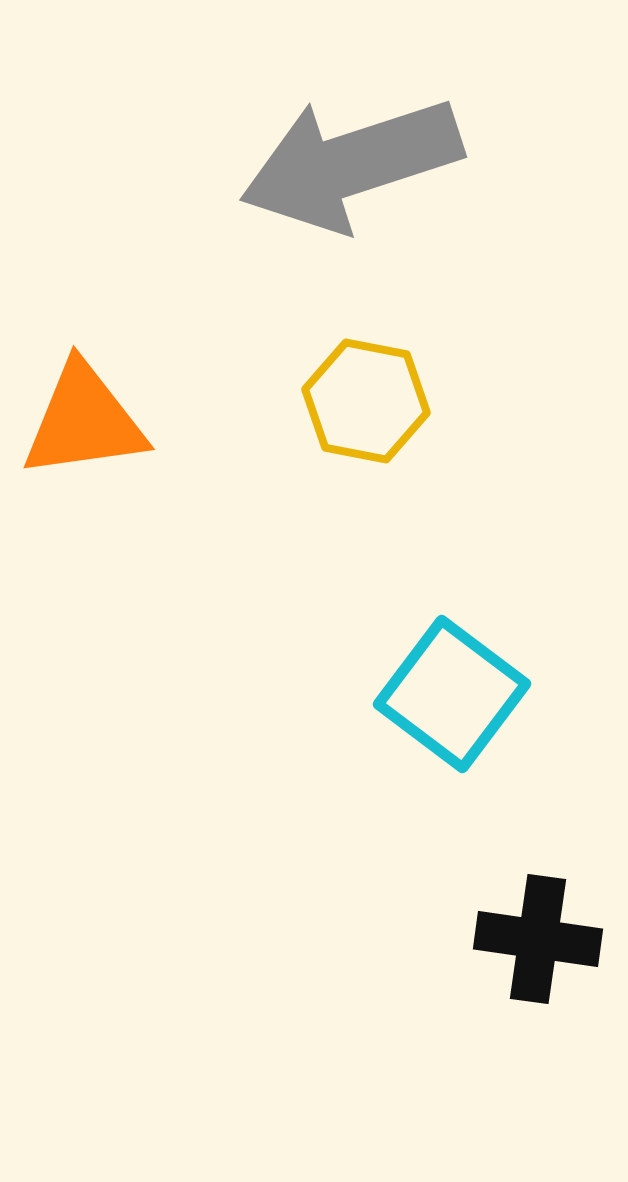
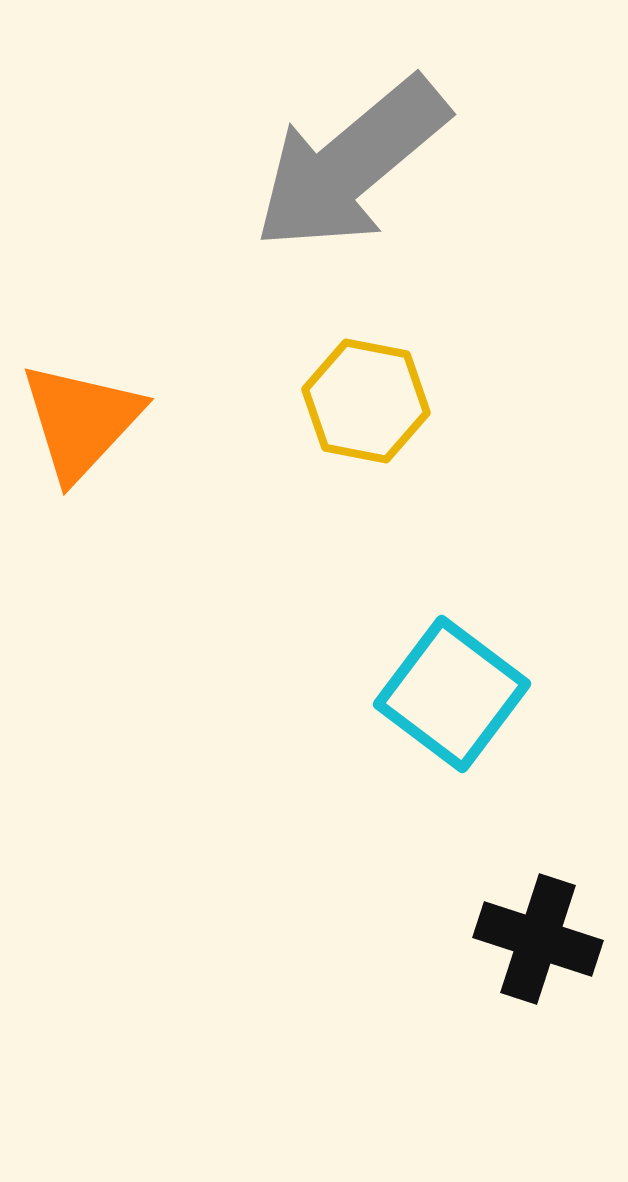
gray arrow: rotated 22 degrees counterclockwise
orange triangle: moved 3 px left; rotated 39 degrees counterclockwise
black cross: rotated 10 degrees clockwise
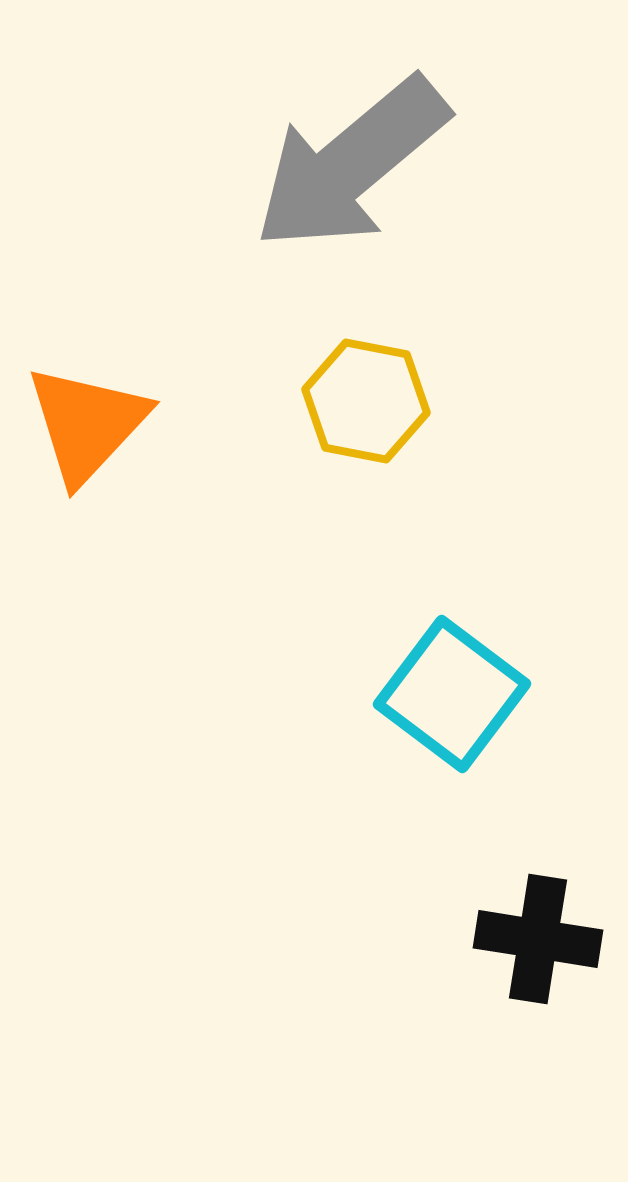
orange triangle: moved 6 px right, 3 px down
black cross: rotated 9 degrees counterclockwise
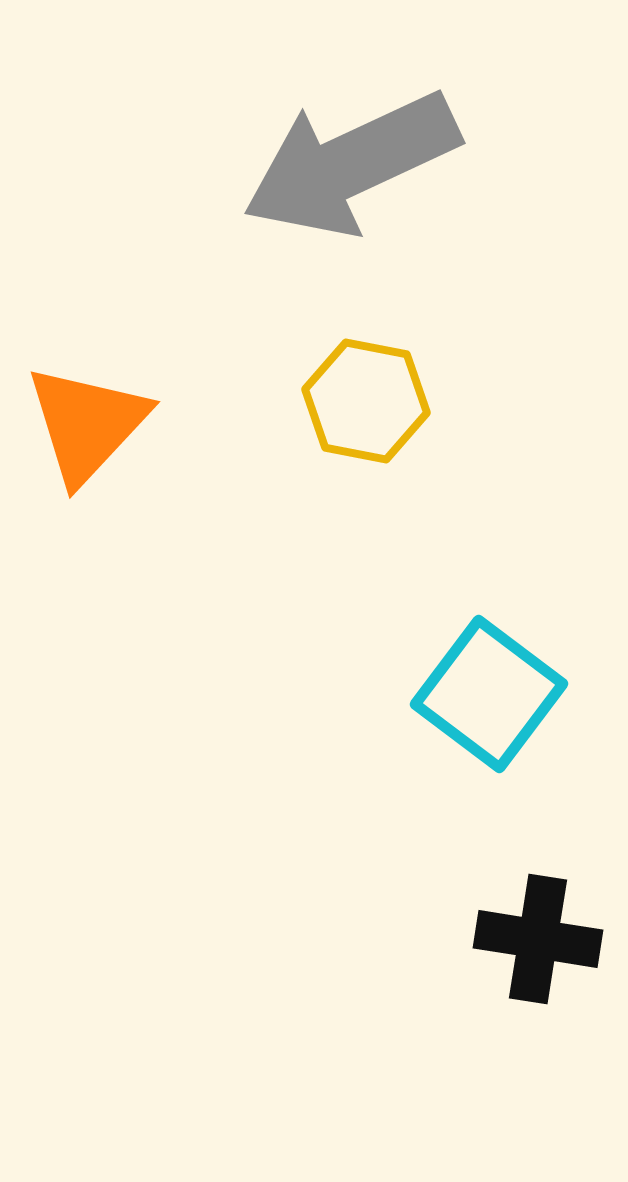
gray arrow: rotated 15 degrees clockwise
cyan square: moved 37 px right
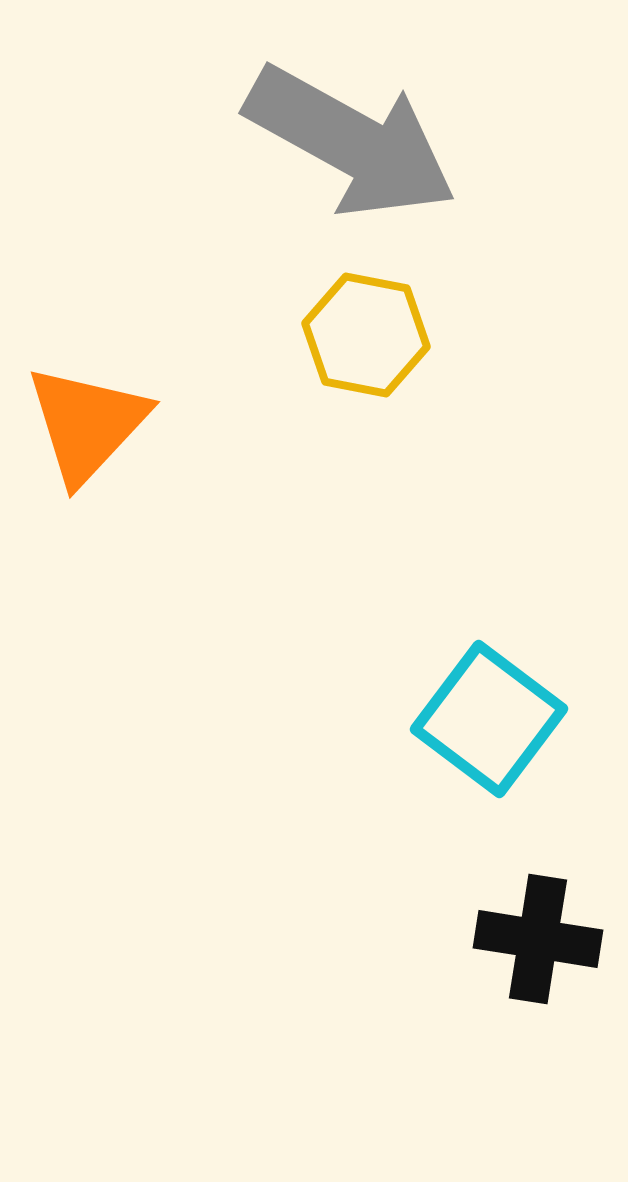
gray arrow: moved 22 px up; rotated 126 degrees counterclockwise
yellow hexagon: moved 66 px up
cyan square: moved 25 px down
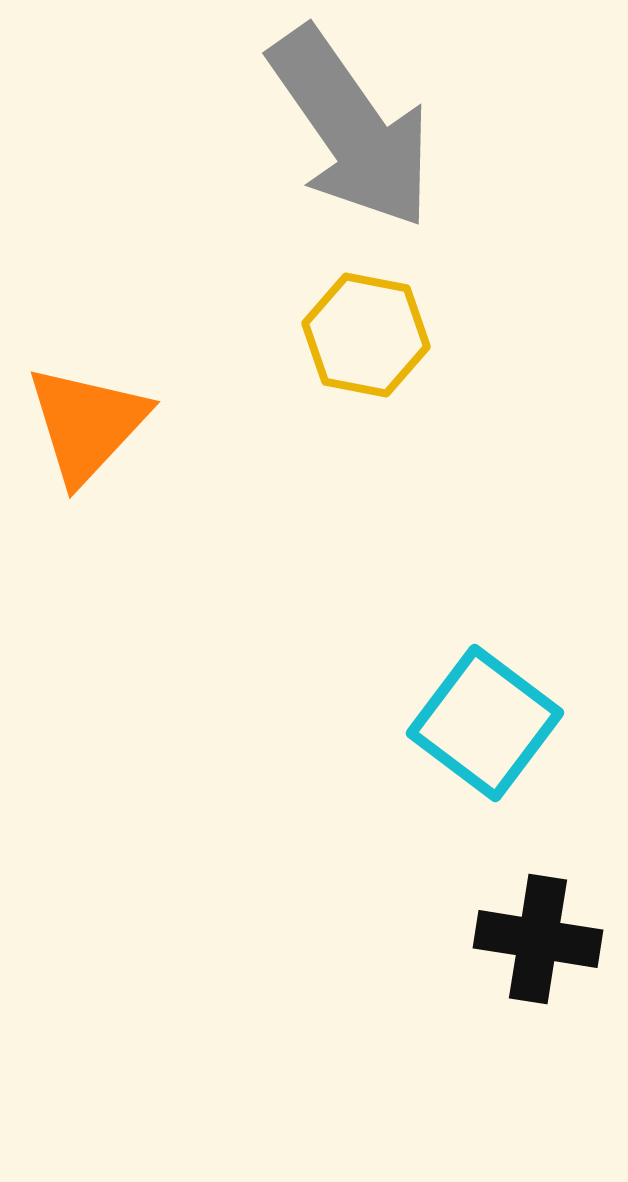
gray arrow: moved 14 px up; rotated 26 degrees clockwise
cyan square: moved 4 px left, 4 px down
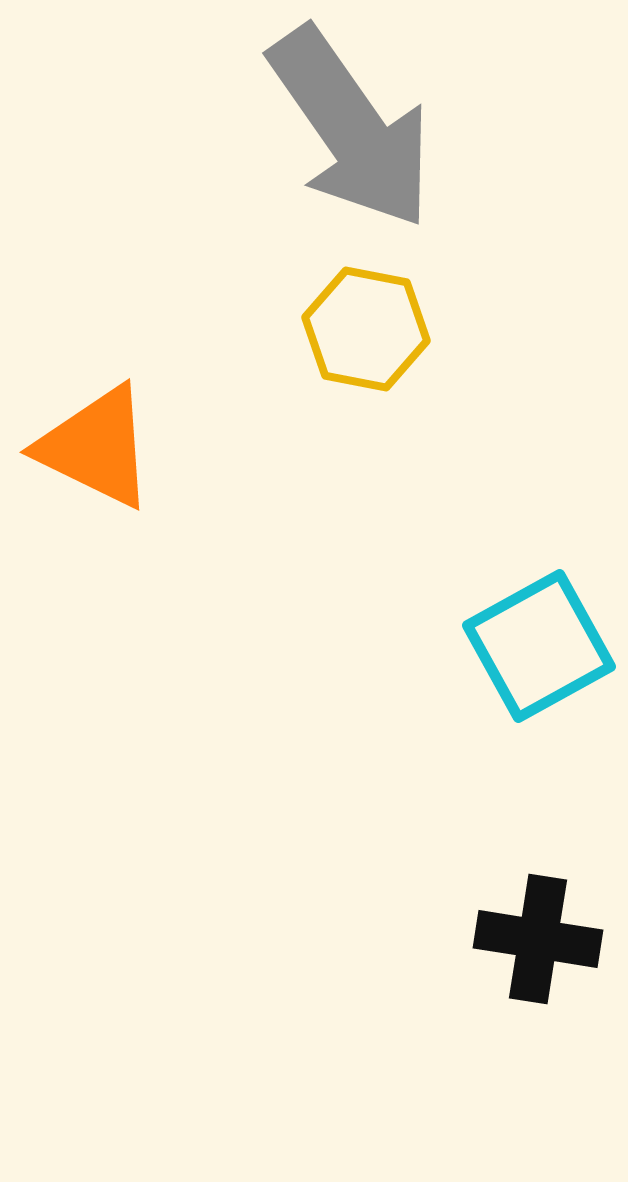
yellow hexagon: moved 6 px up
orange triangle: moved 9 px right, 23 px down; rotated 47 degrees counterclockwise
cyan square: moved 54 px right, 77 px up; rotated 24 degrees clockwise
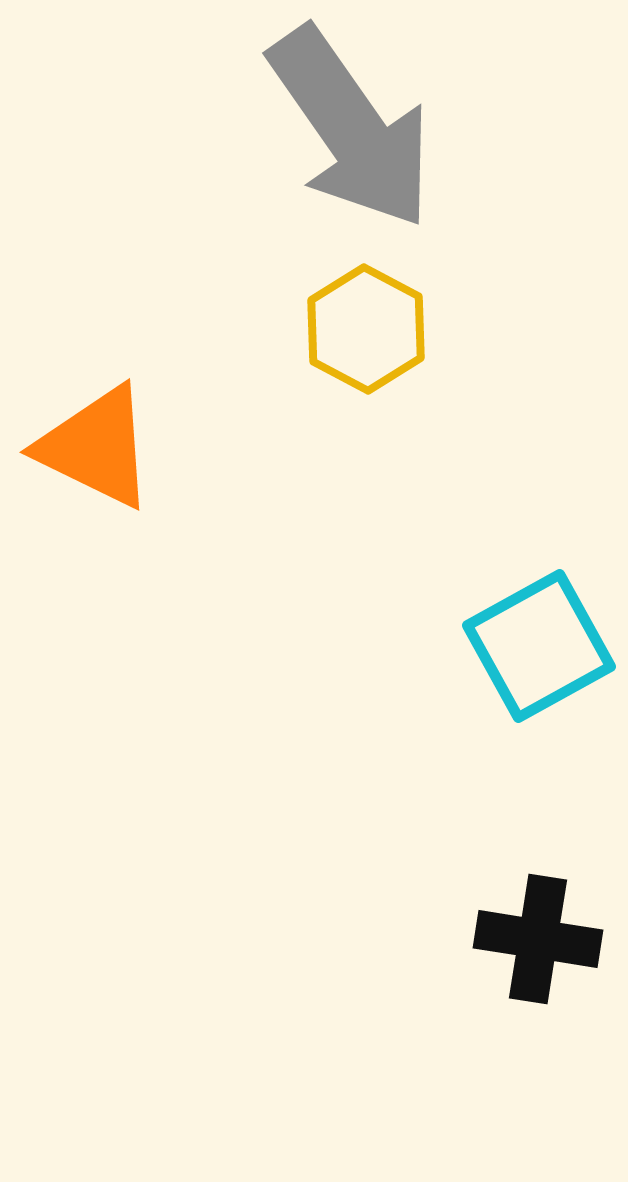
yellow hexagon: rotated 17 degrees clockwise
